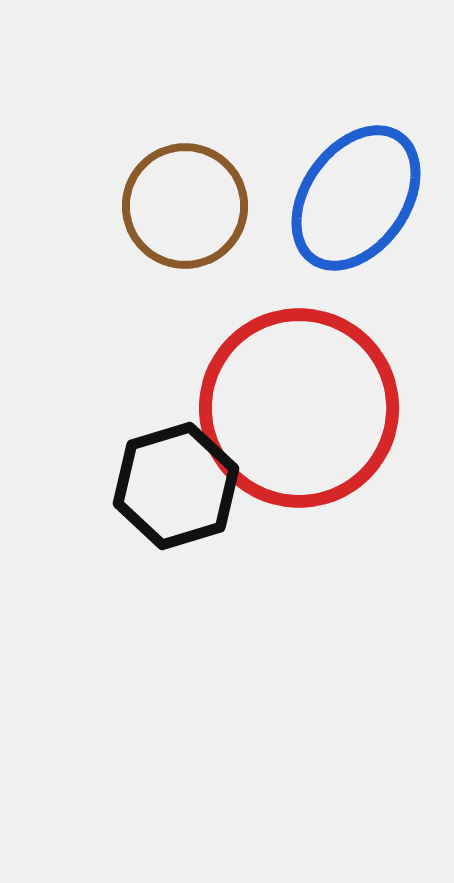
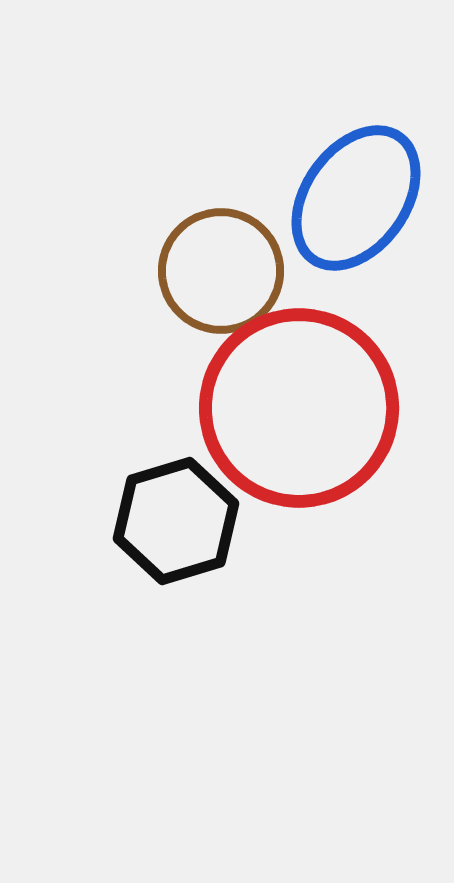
brown circle: moved 36 px right, 65 px down
black hexagon: moved 35 px down
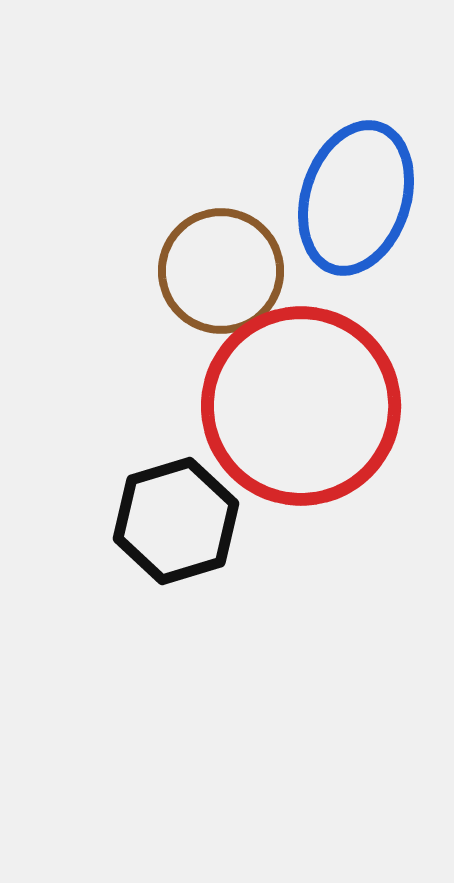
blue ellipse: rotated 17 degrees counterclockwise
red circle: moved 2 px right, 2 px up
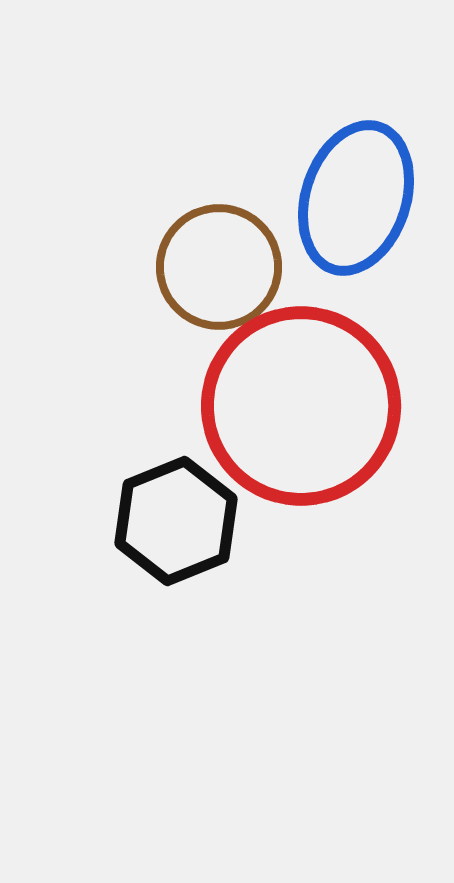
brown circle: moved 2 px left, 4 px up
black hexagon: rotated 5 degrees counterclockwise
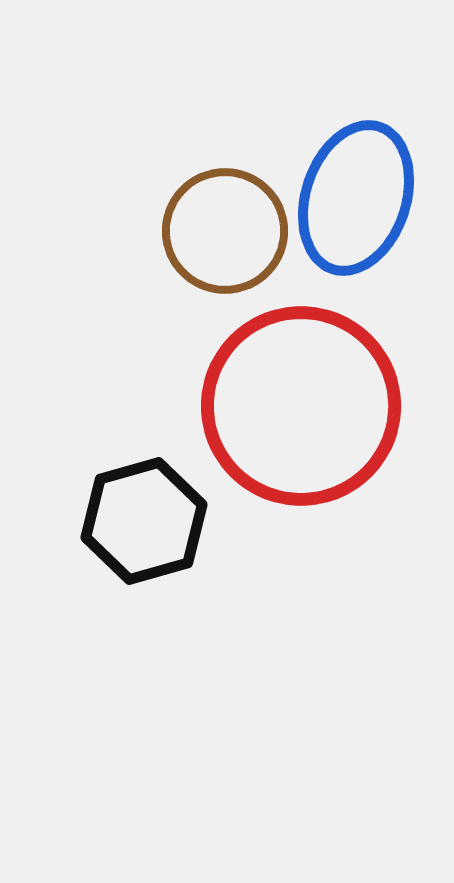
brown circle: moved 6 px right, 36 px up
black hexagon: moved 32 px left; rotated 6 degrees clockwise
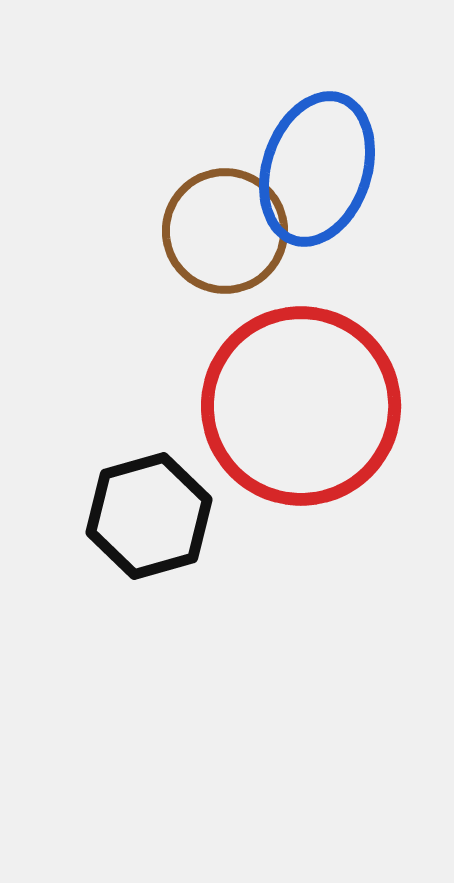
blue ellipse: moved 39 px left, 29 px up
black hexagon: moved 5 px right, 5 px up
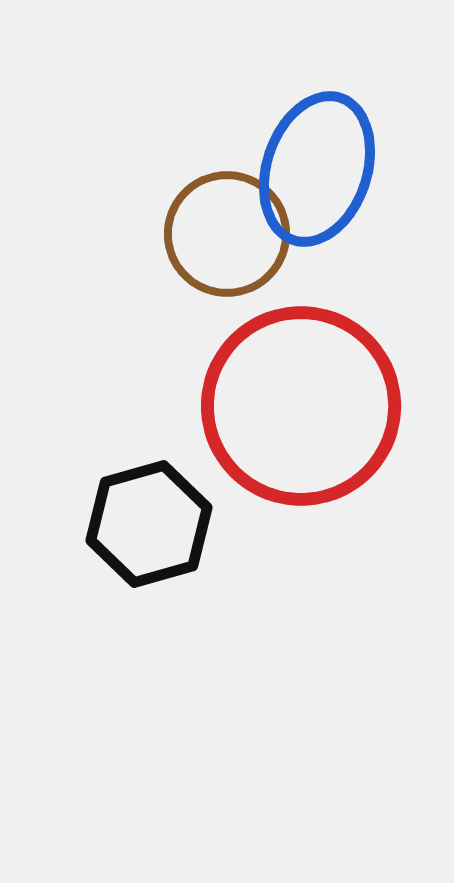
brown circle: moved 2 px right, 3 px down
black hexagon: moved 8 px down
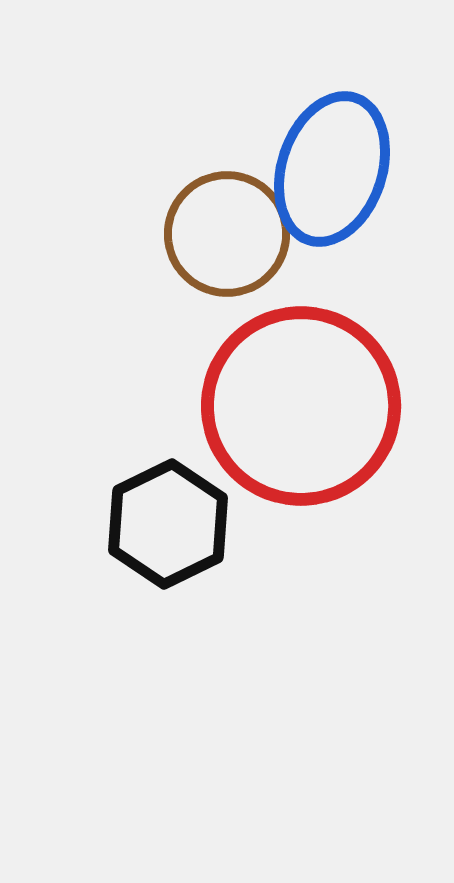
blue ellipse: moved 15 px right
black hexagon: moved 19 px right; rotated 10 degrees counterclockwise
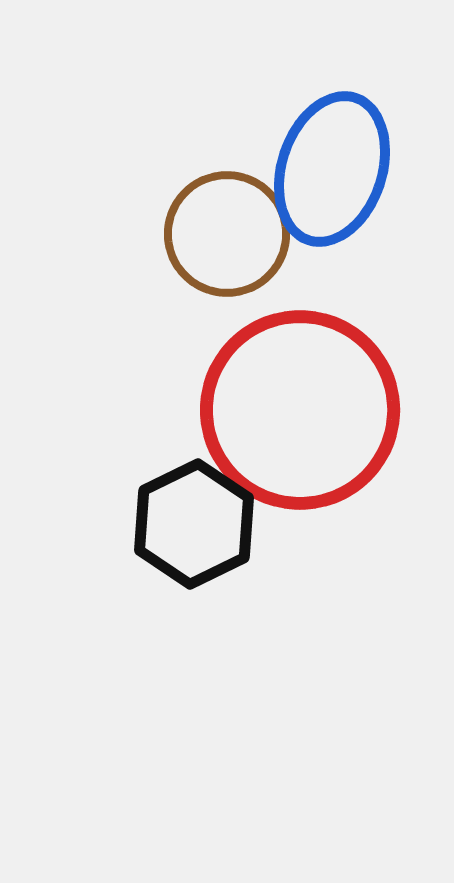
red circle: moved 1 px left, 4 px down
black hexagon: moved 26 px right
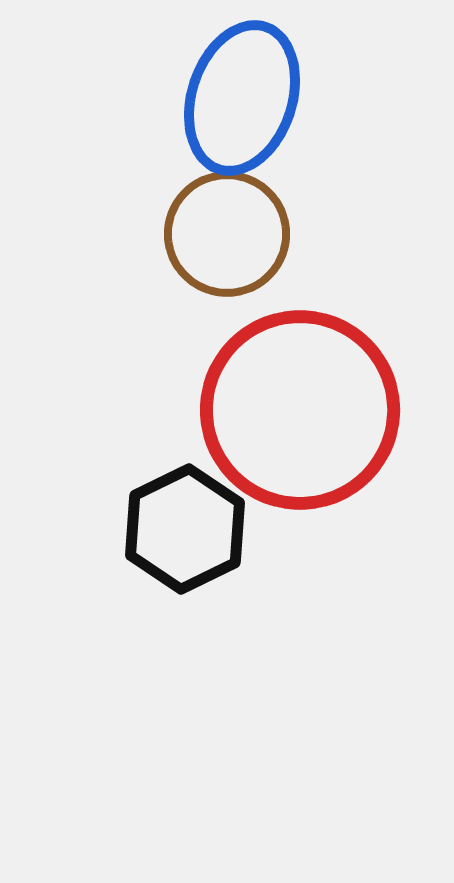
blue ellipse: moved 90 px left, 71 px up
black hexagon: moved 9 px left, 5 px down
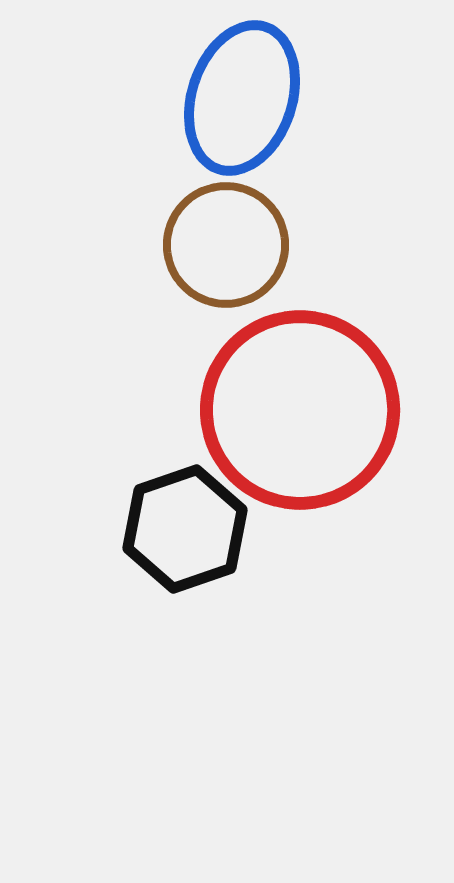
brown circle: moved 1 px left, 11 px down
black hexagon: rotated 7 degrees clockwise
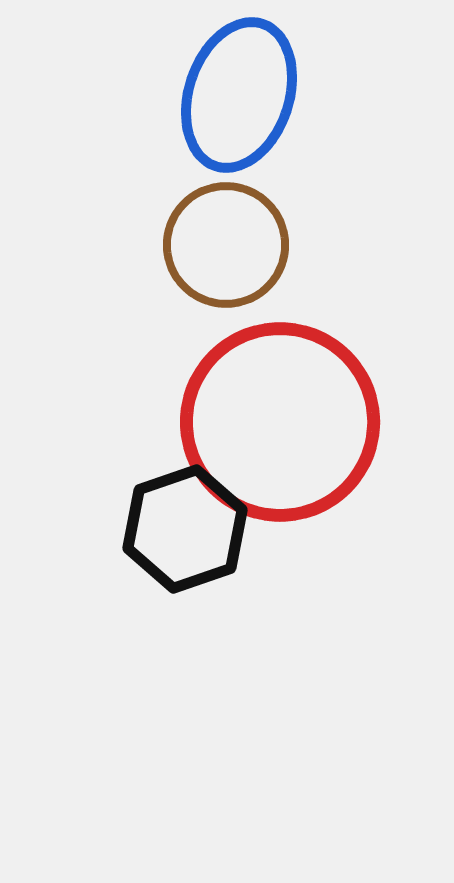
blue ellipse: moved 3 px left, 3 px up
red circle: moved 20 px left, 12 px down
